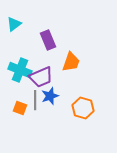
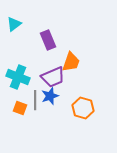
cyan cross: moved 2 px left, 7 px down
purple trapezoid: moved 12 px right
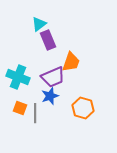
cyan triangle: moved 25 px right
gray line: moved 13 px down
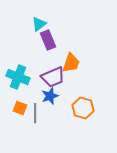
orange trapezoid: moved 1 px down
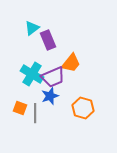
cyan triangle: moved 7 px left, 4 px down
orange trapezoid: rotated 20 degrees clockwise
cyan cross: moved 14 px right, 3 px up; rotated 10 degrees clockwise
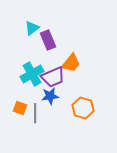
cyan cross: rotated 30 degrees clockwise
blue star: rotated 12 degrees clockwise
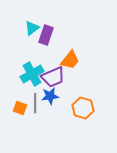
purple rectangle: moved 2 px left, 5 px up; rotated 42 degrees clockwise
orange trapezoid: moved 1 px left, 3 px up
gray line: moved 10 px up
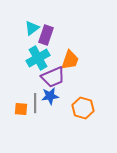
orange trapezoid: rotated 20 degrees counterclockwise
cyan cross: moved 6 px right, 16 px up
orange square: moved 1 px right, 1 px down; rotated 16 degrees counterclockwise
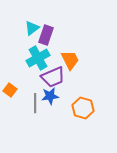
orange trapezoid: rotated 45 degrees counterclockwise
orange square: moved 11 px left, 19 px up; rotated 32 degrees clockwise
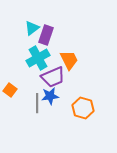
orange trapezoid: moved 1 px left
gray line: moved 2 px right
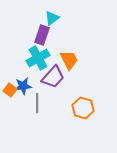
cyan triangle: moved 20 px right, 10 px up
purple rectangle: moved 4 px left
purple trapezoid: rotated 25 degrees counterclockwise
blue star: moved 27 px left, 10 px up
